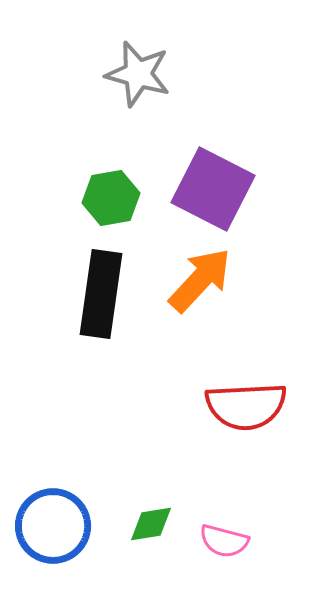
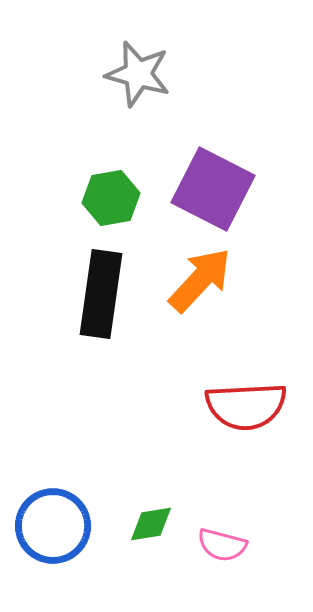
pink semicircle: moved 2 px left, 4 px down
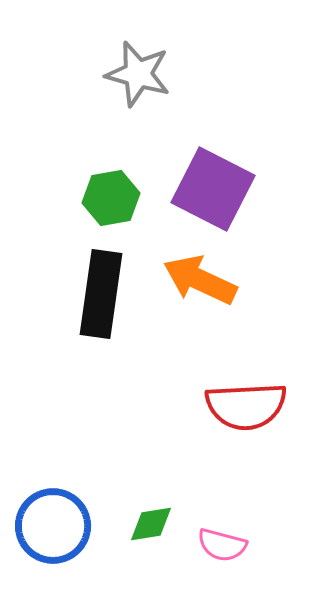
orange arrow: rotated 108 degrees counterclockwise
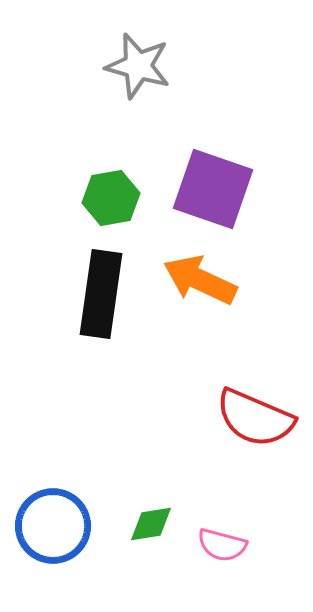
gray star: moved 8 px up
purple square: rotated 8 degrees counterclockwise
red semicircle: moved 9 px right, 12 px down; rotated 26 degrees clockwise
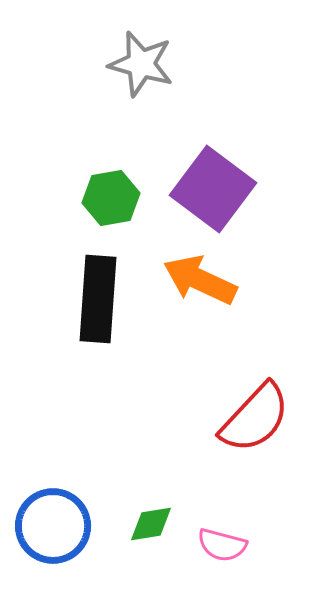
gray star: moved 3 px right, 2 px up
purple square: rotated 18 degrees clockwise
black rectangle: moved 3 px left, 5 px down; rotated 4 degrees counterclockwise
red semicircle: rotated 70 degrees counterclockwise
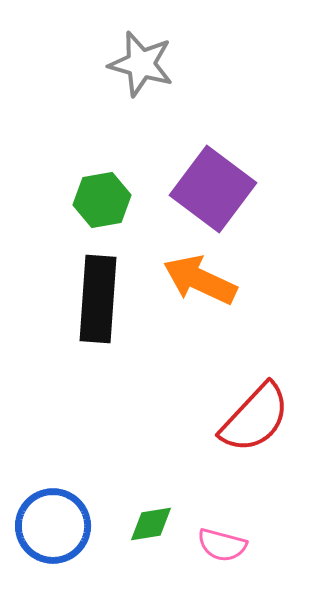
green hexagon: moved 9 px left, 2 px down
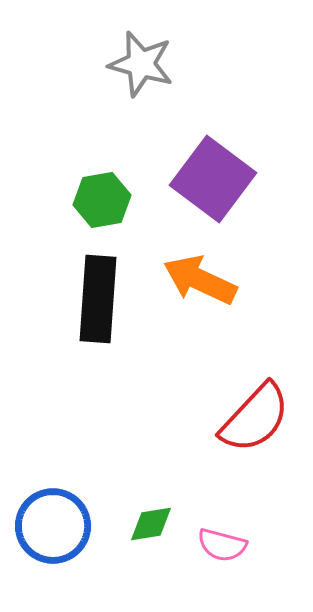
purple square: moved 10 px up
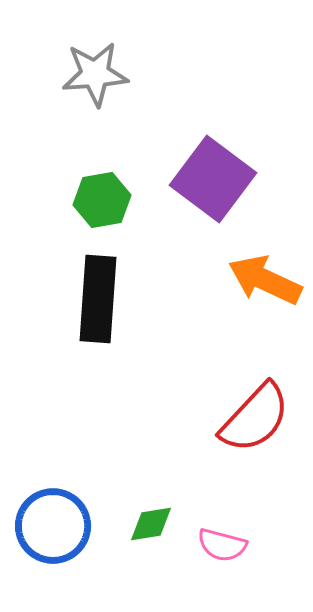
gray star: moved 46 px left, 10 px down; rotated 20 degrees counterclockwise
orange arrow: moved 65 px right
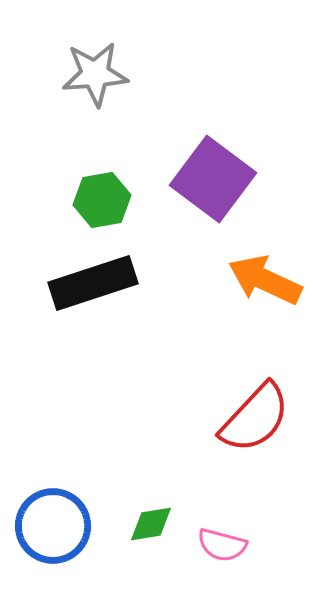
black rectangle: moved 5 px left, 16 px up; rotated 68 degrees clockwise
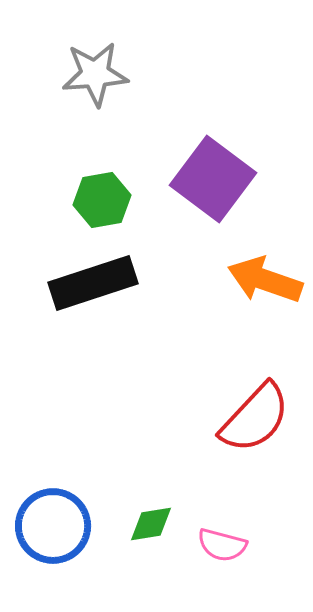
orange arrow: rotated 6 degrees counterclockwise
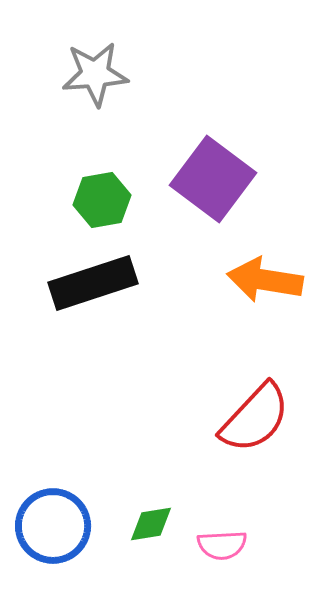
orange arrow: rotated 10 degrees counterclockwise
pink semicircle: rotated 18 degrees counterclockwise
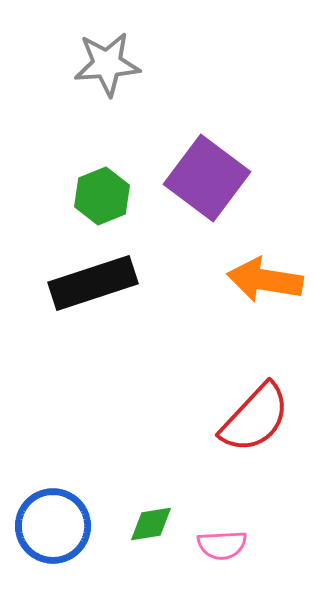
gray star: moved 12 px right, 10 px up
purple square: moved 6 px left, 1 px up
green hexagon: moved 4 px up; rotated 12 degrees counterclockwise
